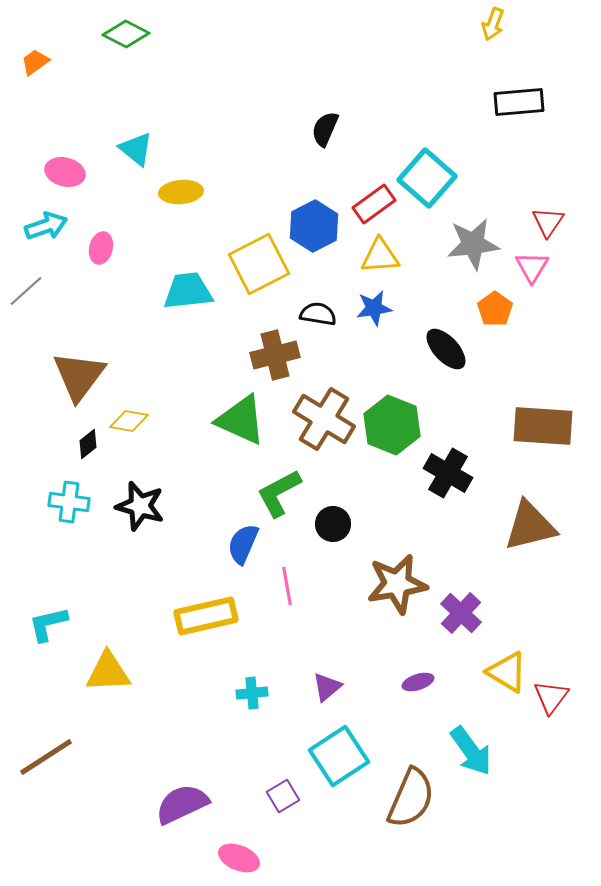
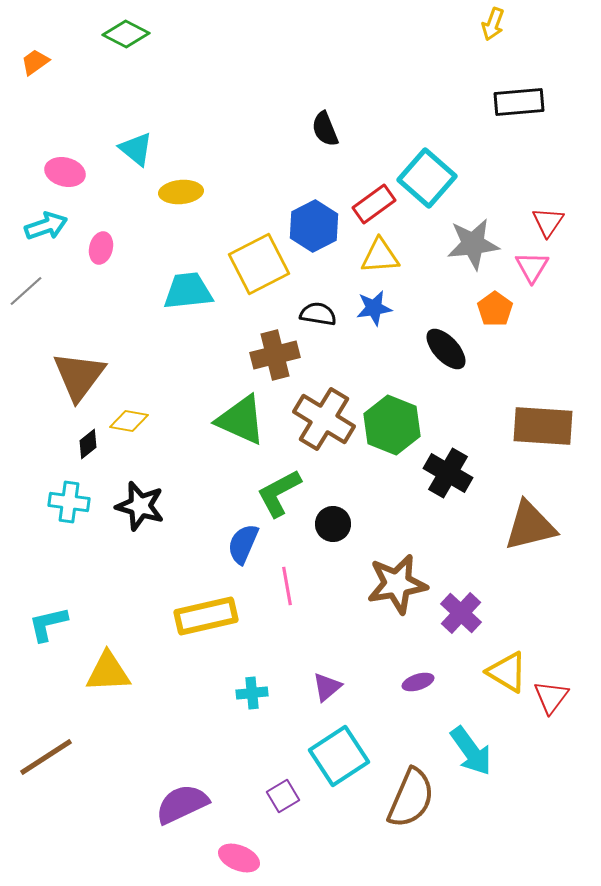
black semicircle at (325, 129): rotated 45 degrees counterclockwise
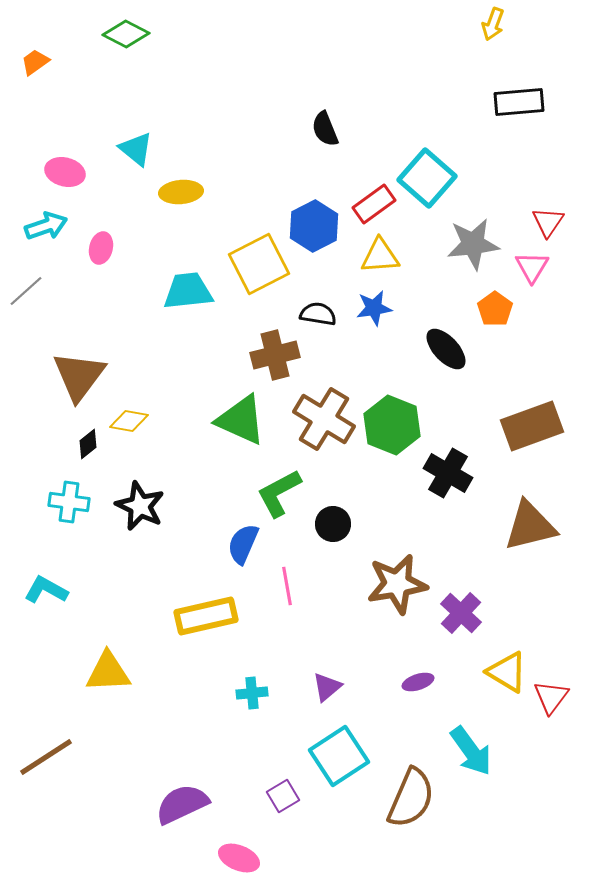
brown rectangle at (543, 426): moved 11 px left; rotated 24 degrees counterclockwise
black star at (140, 506): rotated 9 degrees clockwise
cyan L-shape at (48, 624): moved 2 px left, 34 px up; rotated 42 degrees clockwise
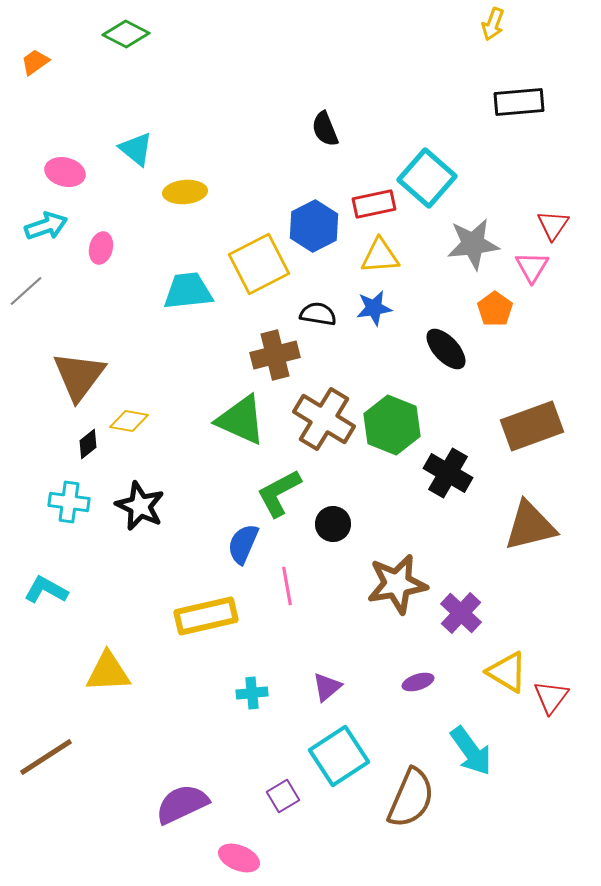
yellow ellipse at (181, 192): moved 4 px right
red rectangle at (374, 204): rotated 24 degrees clockwise
red triangle at (548, 222): moved 5 px right, 3 px down
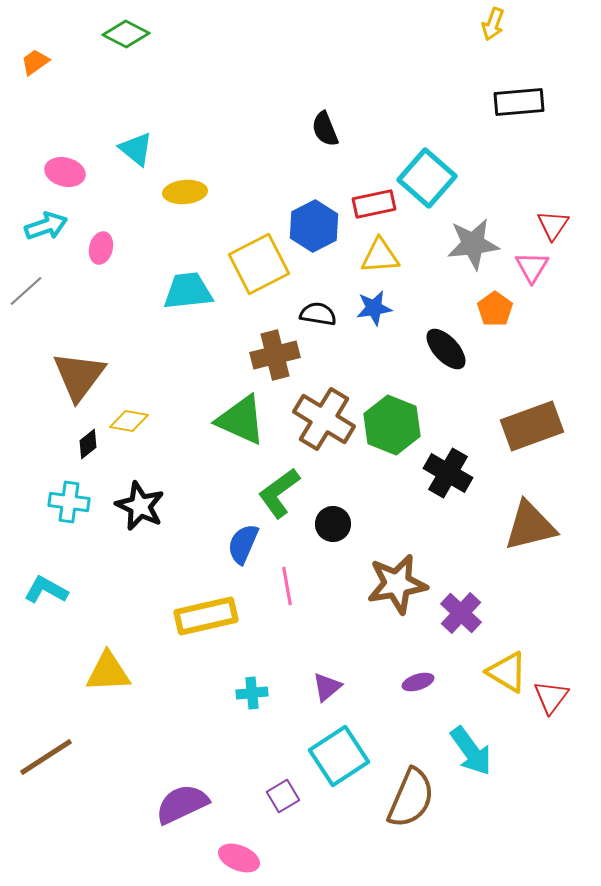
green L-shape at (279, 493): rotated 8 degrees counterclockwise
